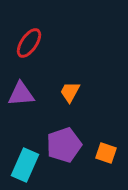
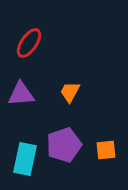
orange square: moved 3 px up; rotated 25 degrees counterclockwise
cyan rectangle: moved 6 px up; rotated 12 degrees counterclockwise
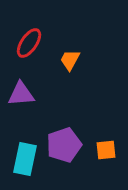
orange trapezoid: moved 32 px up
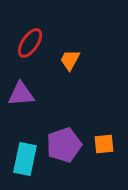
red ellipse: moved 1 px right
orange square: moved 2 px left, 6 px up
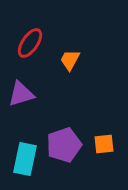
purple triangle: rotated 12 degrees counterclockwise
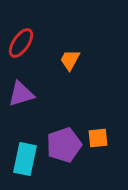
red ellipse: moved 9 px left
orange square: moved 6 px left, 6 px up
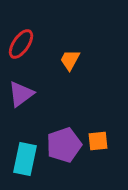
red ellipse: moved 1 px down
purple triangle: rotated 20 degrees counterclockwise
orange square: moved 3 px down
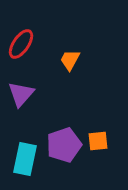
purple triangle: rotated 12 degrees counterclockwise
